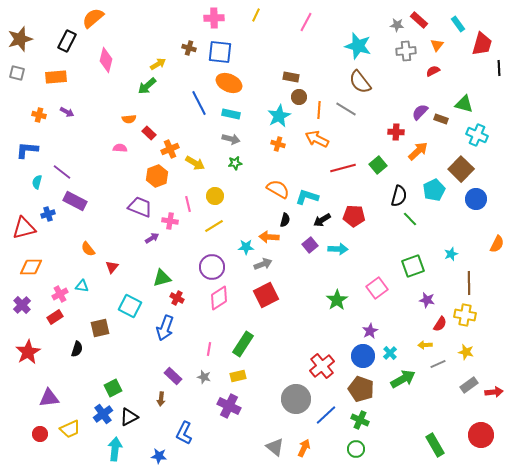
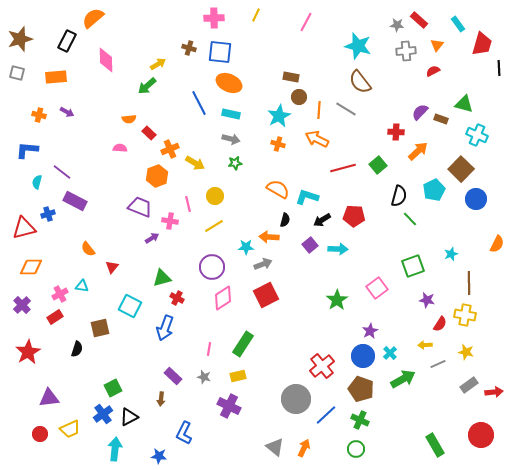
pink diamond at (106, 60): rotated 15 degrees counterclockwise
pink diamond at (219, 298): moved 4 px right
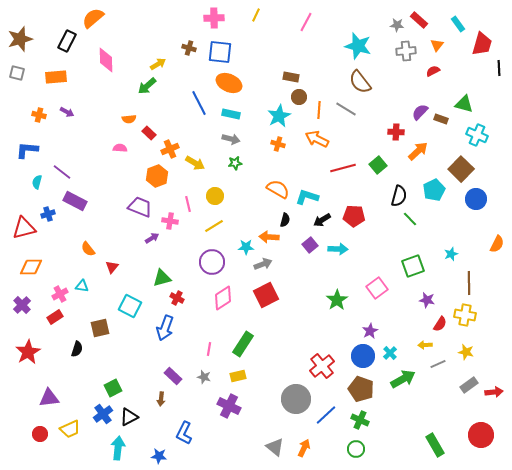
purple circle at (212, 267): moved 5 px up
cyan arrow at (115, 449): moved 3 px right, 1 px up
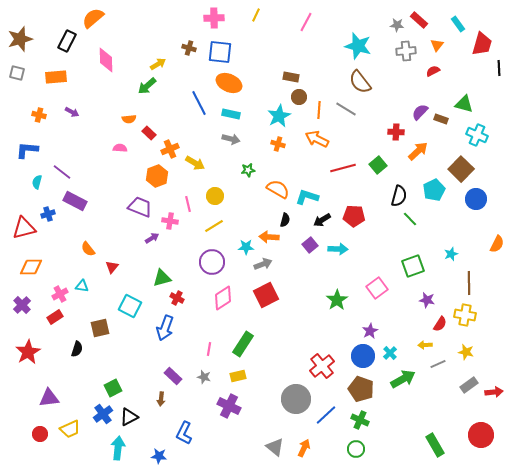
purple arrow at (67, 112): moved 5 px right
green star at (235, 163): moved 13 px right, 7 px down
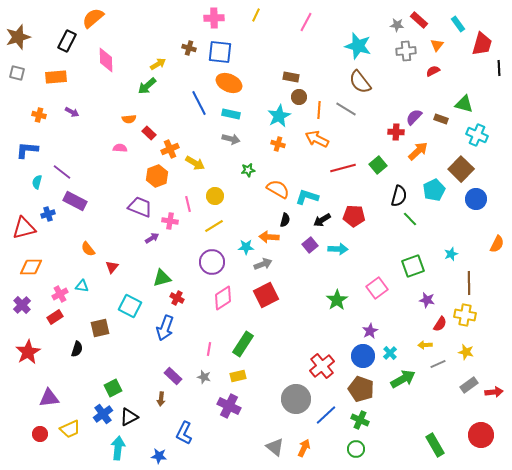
brown star at (20, 39): moved 2 px left, 2 px up
purple semicircle at (420, 112): moved 6 px left, 5 px down
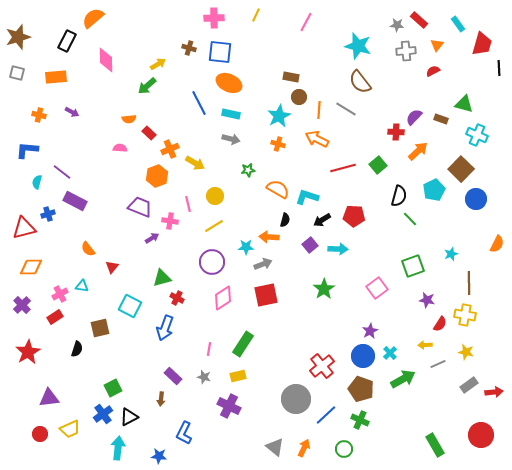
red square at (266, 295): rotated 15 degrees clockwise
green star at (337, 300): moved 13 px left, 11 px up
green circle at (356, 449): moved 12 px left
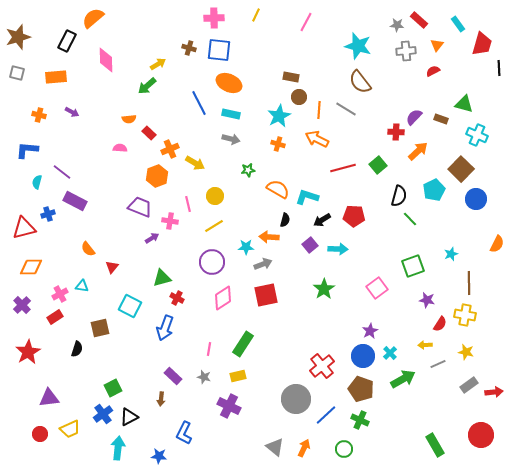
blue square at (220, 52): moved 1 px left, 2 px up
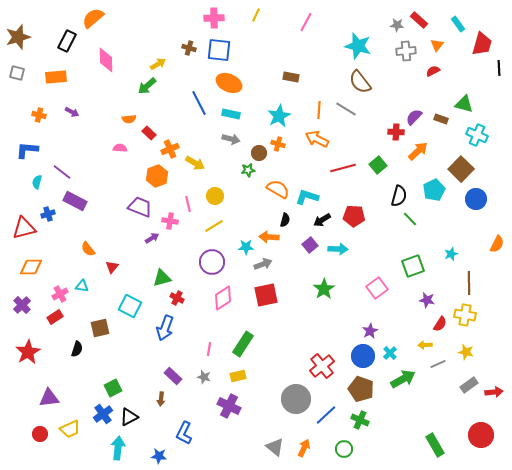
brown circle at (299, 97): moved 40 px left, 56 px down
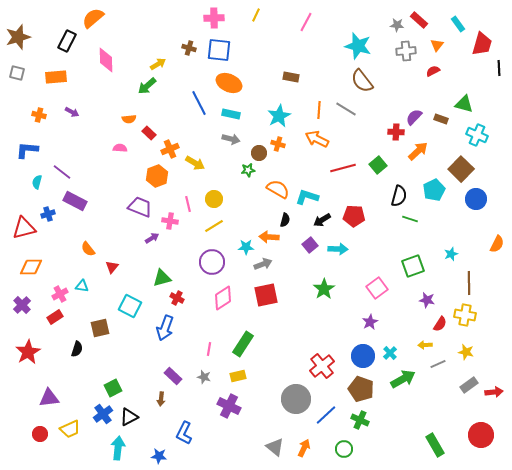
brown semicircle at (360, 82): moved 2 px right, 1 px up
yellow circle at (215, 196): moved 1 px left, 3 px down
green line at (410, 219): rotated 28 degrees counterclockwise
purple star at (370, 331): moved 9 px up
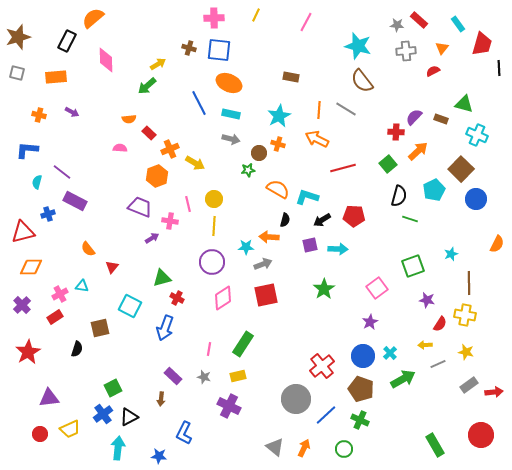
orange triangle at (437, 45): moved 5 px right, 3 px down
green square at (378, 165): moved 10 px right, 1 px up
yellow line at (214, 226): rotated 54 degrees counterclockwise
red triangle at (24, 228): moved 1 px left, 4 px down
purple square at (310, 245): rotated 28 degrees clockwise
